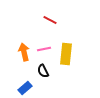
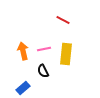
red line: moved 13 px right
orange arrow: moved 1 px left, 1 px up
blue rectangle: moved 2 px left
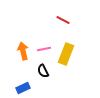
yellow rectangle: rotated 15 degrees clockwise
blue rectangle: rotated 16 degrees clockwise
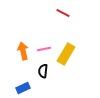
red line: moved 7 px up
yellow rectangle: rotated 10 degrees clockwise
black semicircle: rotated 32 degrees clockwise
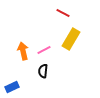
pink line: moved 1 px down; rotated 16 degrees counterclockwise
yellow rectangle: moved 5 px right, 15 px up
blue rectangle: moved 11 px left, 1 px up
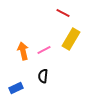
black semicircle: moved 5 px down
blue rectangle: moved 4 px right, 1 px down
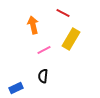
orange arrow: moved 10 px right, 26 px up
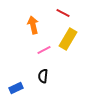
yellow rectangle: moved 3 px left
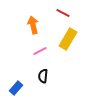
pink line: moved 4 px left, 1 px down
blue rectangle: rotated 24 degrees counterclockwise
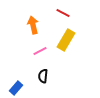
yellow rectangle: moved 2 px left, 1 px down
